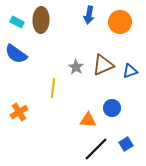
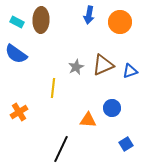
gray star: rotated 14 degrees clockwise
black line: moved 35 px left; rotated 20 degrees counterclockwise
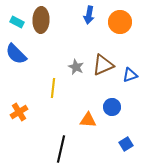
blue semicircle: rotated 10 degrees clockwise
gray star: rotated 21 degrees counterclockwise
blue triangle: moved 4 px down
blue circle: moved 1 px up
black line: rotated 12 degrees counterclockwise
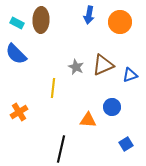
cyan rectangle: moved 1 px down
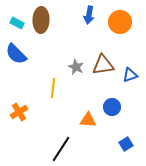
brown triangle: rotated 15 degrees clockwise
black line: rotated 20 degrees clockwise
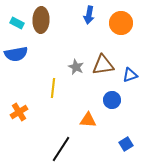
orange circle: moved 1 px right, 1 px down
blue semicircle: rotated 55 degrees counterclockwise
blue circle: moved 7 px up
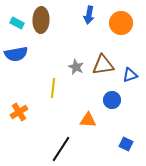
blue square: rotated 32 degrees counterclockwise
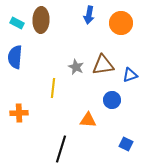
blue semicircle: moved 1 px left, 3 px down; rotated 105 degrees clockwise
orange cross: moved 1 px down; rotated 30 degrees clockwise
black line: rotated 16 degrees counterclockwise
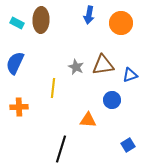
blue semicircle: moved 6 px down; rotated 20 degrees clockwise
orange cross: moved 6 px up
blue square: moved 2 px right, 1 px down; rotated 32 degrees clockwise
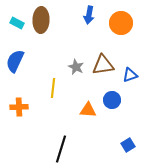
blue semicircle: moved 2 px up
orange triangle: moved 10 px up
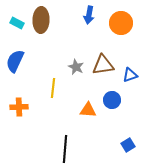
black line: moved 4 px right; rotated 12 degrees counterclockwise
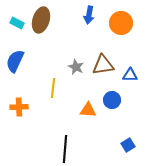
brown ellipse: rotated 15 degrees clockwise
blue triangle: rotated 21 degrees clockwise
